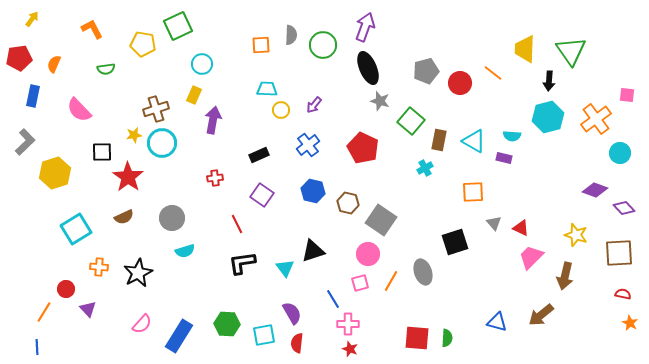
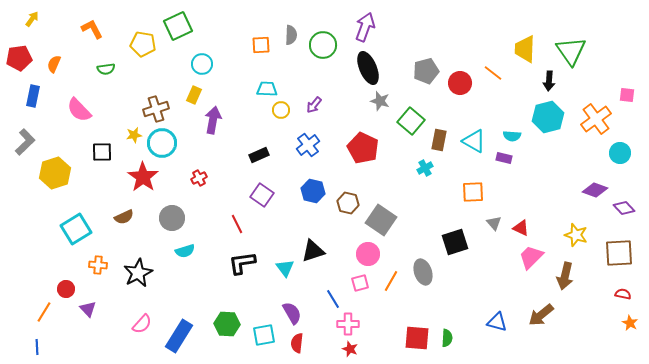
red star at (128, 177): moved 15 px right
red cross at (215, 178): moved 16 px left; rotated 21 degrees counterclockwise
orange cross at (99, 267): moved 1 px left, 2 px up
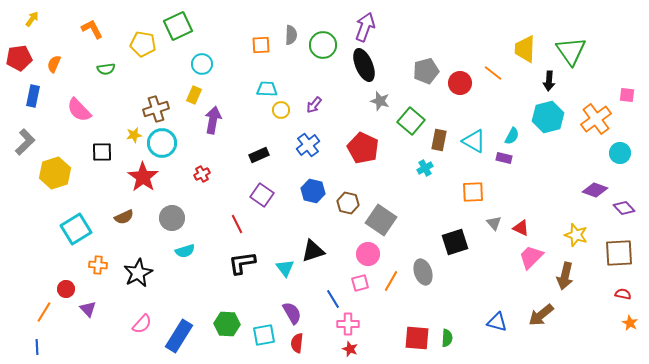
black ellipse at (368, 68): moved 4 px left, 3 px up
cyan semicircle at (512, 136): rotated 66 degrees counterclockwise
red cross at (199, 178): moved 3 px right, 4 px up
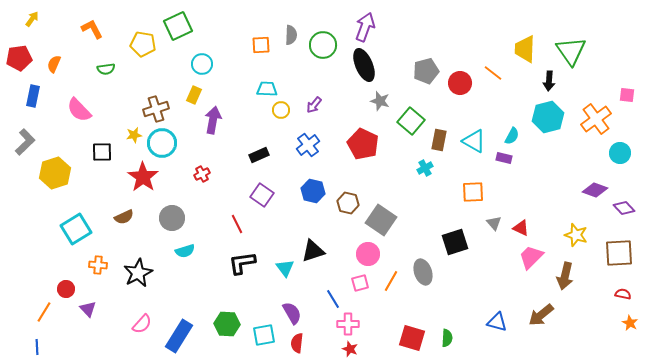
red pentagon at (363, 148): moved 4 px up
red square at (417, 338): moved 5 px left; rotated 12 degrees clockwise
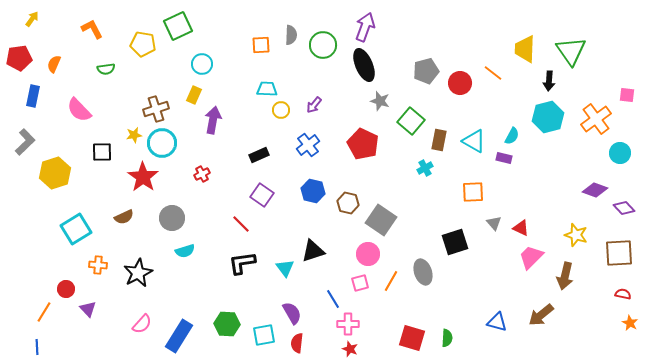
red line at (237, 224): moved 4 px right; rotated 18 degrees counterclockwise
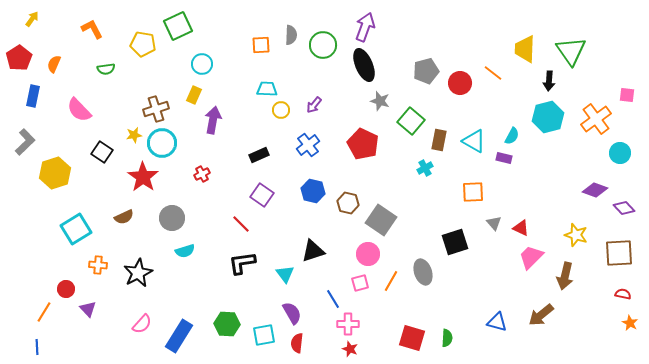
red pentagon at (19, 58): rotated 25 degrees counterclockwise
black square at (102, 152): rotated 35 degrees clockwise
cyan triangle at (285, 268): moved 6 px down
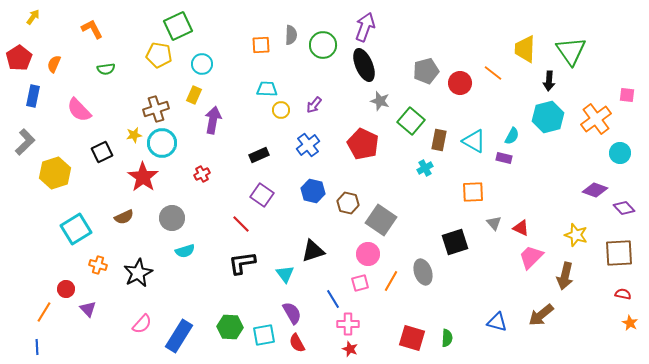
yellow arrow at (32, 19): moved 1 px right, 2 px up
yellow pentagon at (143, 44): moved 16 px right, 11 px down
black square at (102, 152): rotated 30 degrees clockwise
orange cross at (98, 265): rotated 12 degrees clockwise
green hexagon at (227, 324): moved 3 px right, 3 px down
red semicircle at (297, 343): rotated 36 degrees counterclockwise
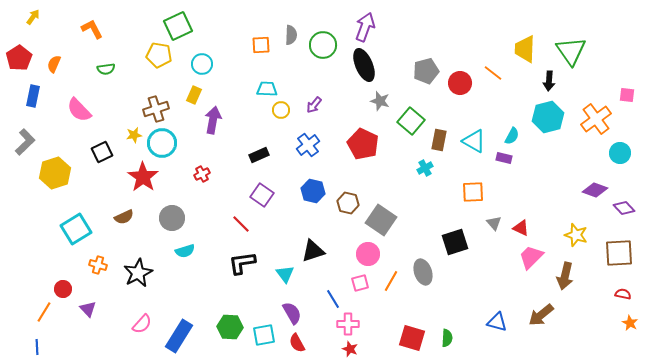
red circle at (66, 289): moved 3 px left
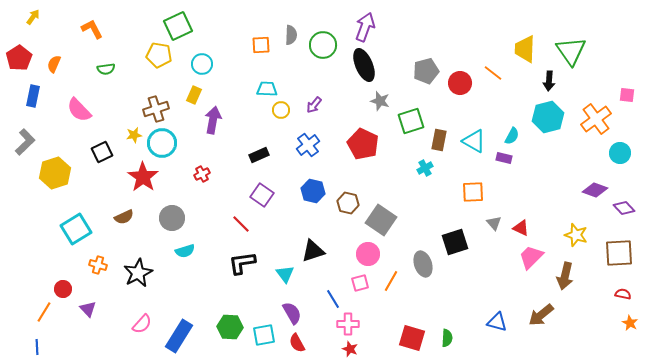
green square at (411, 121): rotated 32 degrees clockwise
gray ellipse at (423, 272): moved 8 px up
